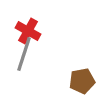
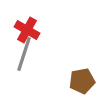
red cross: moved 1 px left, 1 px up
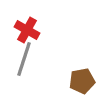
gray line: moved 5 px down
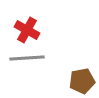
gray line: moved 3 px right, 1 px up; rotated 68 degrees clockwise
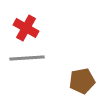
red cross: moved 1 px left, 2 px up
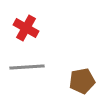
gray line: moved 9 px down
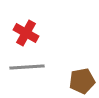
red cross: moved 5 px down
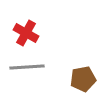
brown pentagon: moved 1 px right, 2 px up
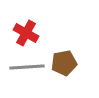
brown pentagon: moved 19 px left, 16 px up
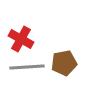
red cross: moved 5 px left, 6 px down
